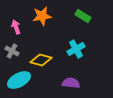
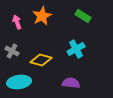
orange star: rotated 18 degrees counterclockwise
pink arrow: moved 1 px right, 5 px up
cyan ellipse: moved 2 px down; rotated 20 degrees clockwise
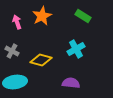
cyan ellipse: moved 4 px left
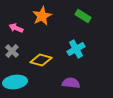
pink arrow: moved 1 px left, 6 px down; rotated 48 degrees counterclockwise
gray cross: rotated 16 degrees clockwise
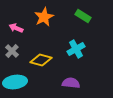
orange star: moved 2 px right, 1 px down
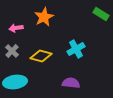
green rectangle: moved 18 px right, 2 px up
pink arrow: rotated 32 degrees counterclockwise
yellow diamond: moved 4 px up
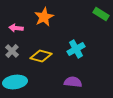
pink arrow: rotated 16 degrees clockwise
purple semicircle: moved 2 px right, 1 px up
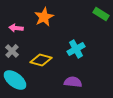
yellow diamond: moved 4 px down
cyan ellipse: moved 2 px up; rotated 45 degrees clockwise
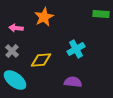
green rectangle: rotated 28 degrees counterclockwise
yellow diamond: rotated 20 degrees counterclockwise
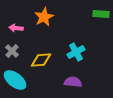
cyan cross: moved 3 px down
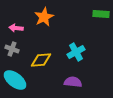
gray cross: moved 2 px up; rotated 24 degrees counterclockwise
